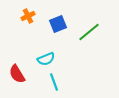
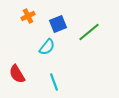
cyan semicircle: moved 1 px right, 12 px up; rotated 30 degrees counterclockwise
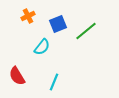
green line: moved 3 px left, 1 px up
cyan semicircle: moved 5 px left
red semicircle: moved 2 px down
cyan line: rotated 42 degrees clockwise
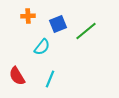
orange cross: rotated 24 degrees clockwise
cyan line: moved 4 px left, 3 px up
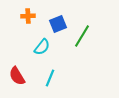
green line: moved 4 px left, 5 px down; rotated 20 degrees counterclockwise
cyan line: moved 1 px up
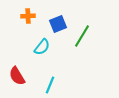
cyan line: moved 7 px down
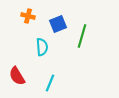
orange cross: rotated 16 degrees clockwise
green line: rotated 15 degrees counterclockwise
cyan semicircle: rotated 42 degrees counterclockwise
cyan line: moved 2 px up
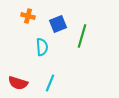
red semicircle: moved 1 px right, 7 px down; rotated 42 degrees counterclockwise
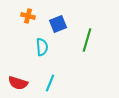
green line: moved 5 px right, 4 px down
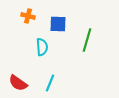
blue square: rotated 24 degrees clockwise
red semicircle: rotated 18 degrees clockwise
